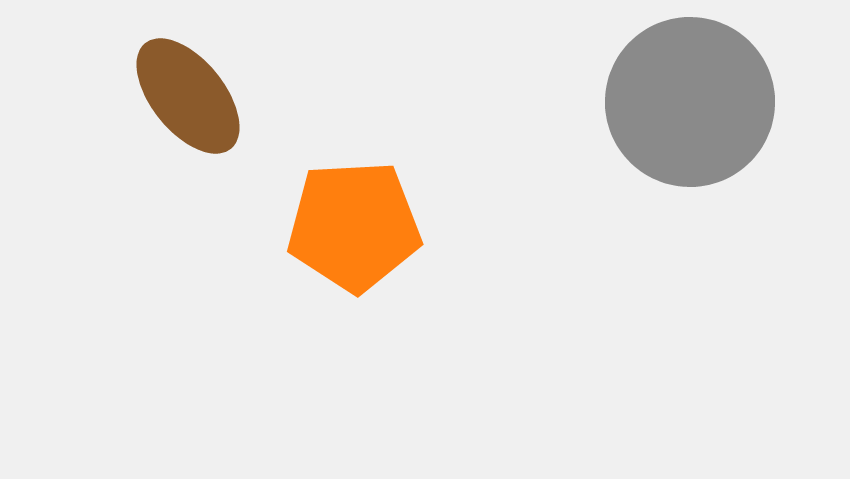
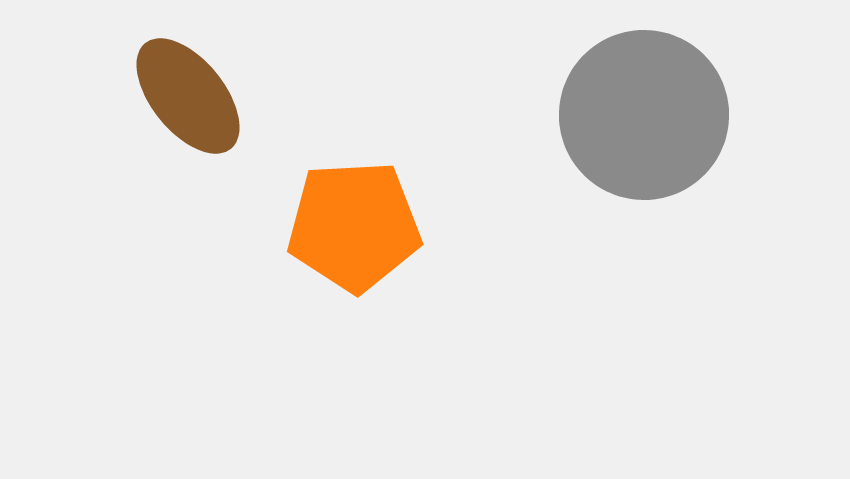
gray circle: moved 46 px left, 13 px down
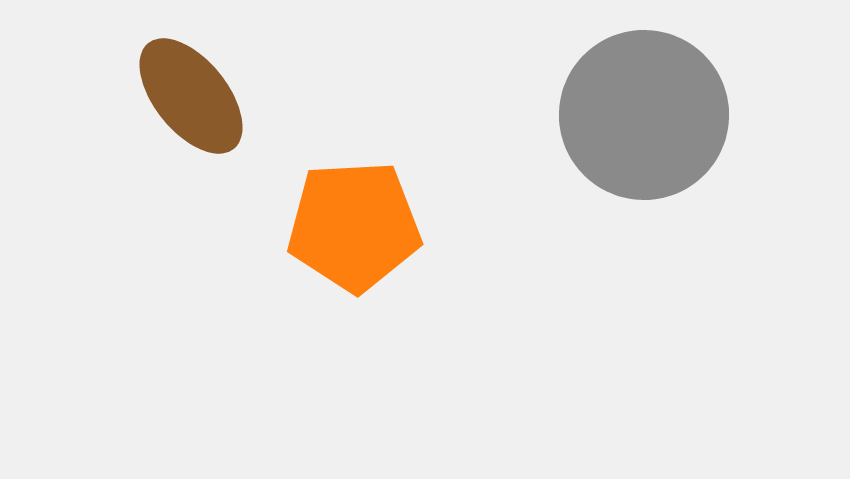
brown ellipse: moved 3 px right
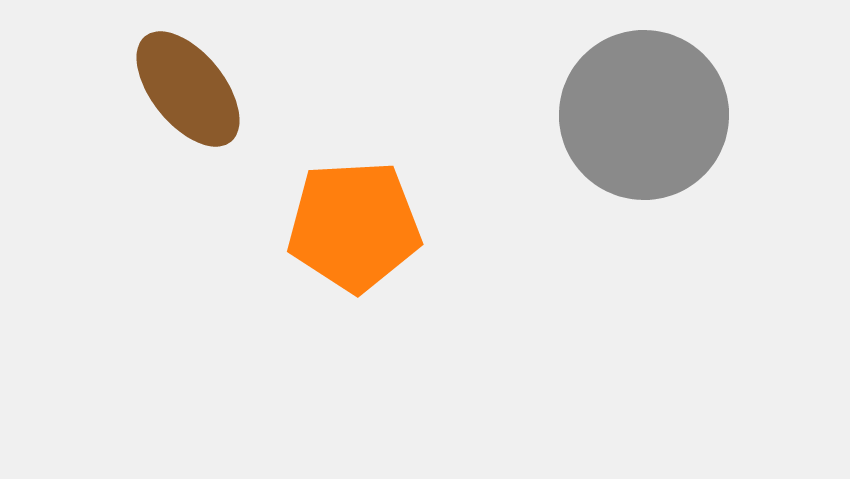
brown ellipse: moved 3 px left, 7 px up
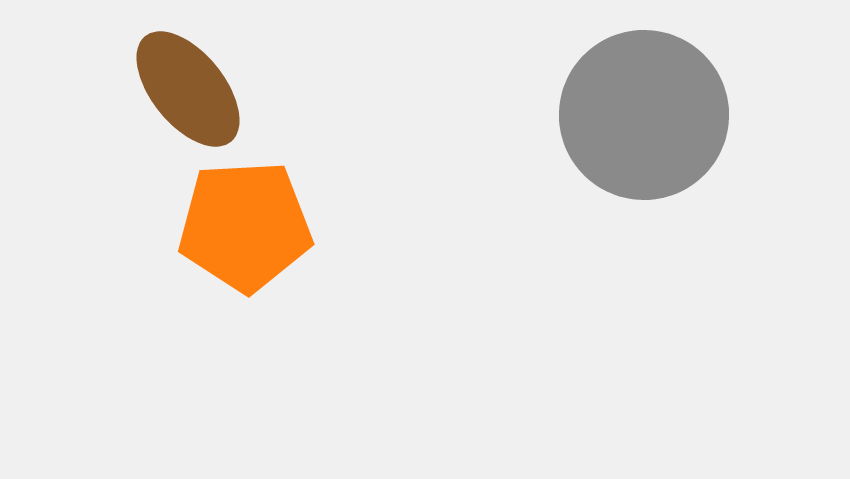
orange pentagon: moved 109 px left
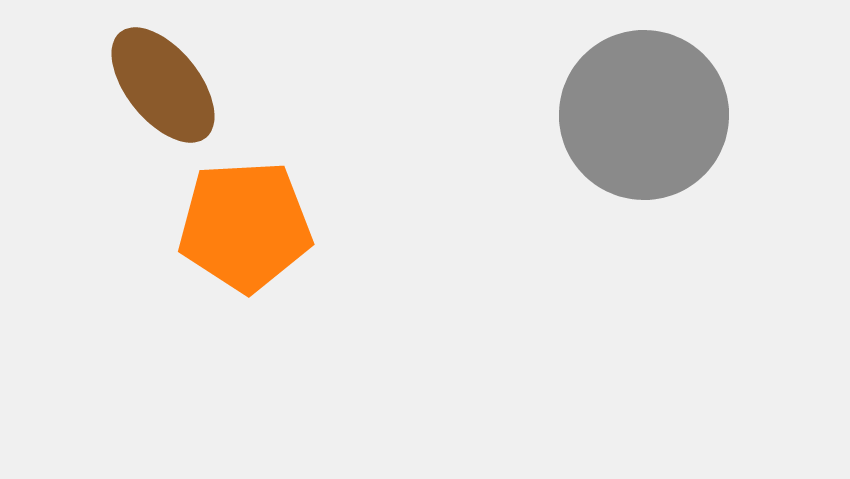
brown ellipse: moved 25 px left, 4 px up
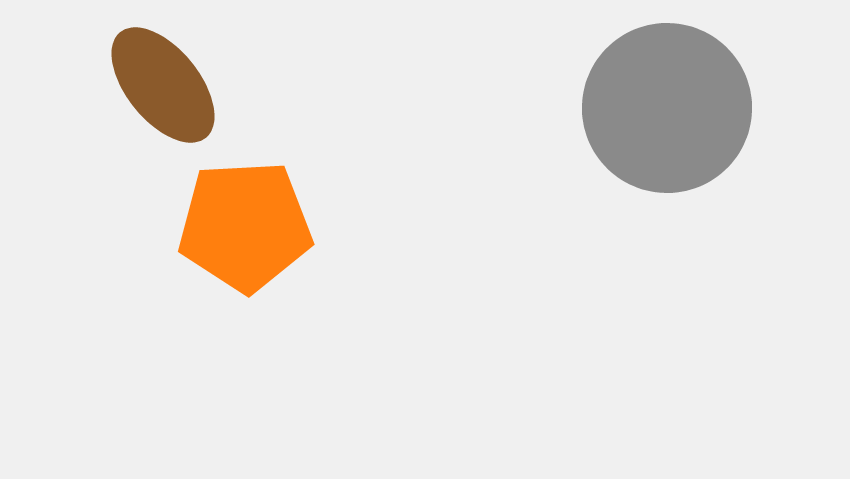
gray circle: moved 23 px right, 7 px up
